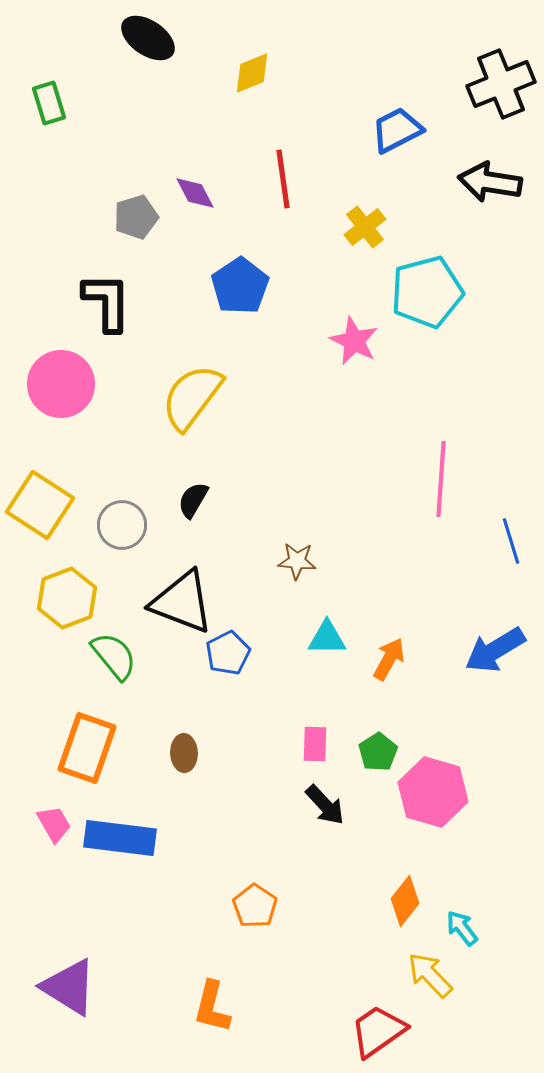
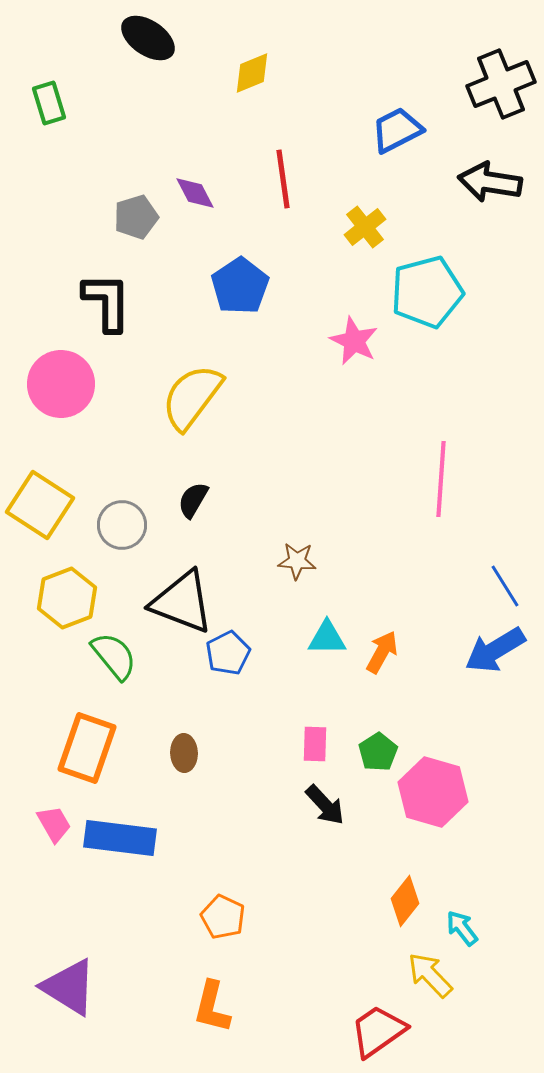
blue line at (511, 541): moved 6 px left, 45 px down; rotated 15 degrees counterclockwise
orange arrow at (389, 659): moved 7 px left, 7 px up
orange pentagon at (255, 906): moved 32 px left, 11 px down; rotated 9 degrees counterclockwise
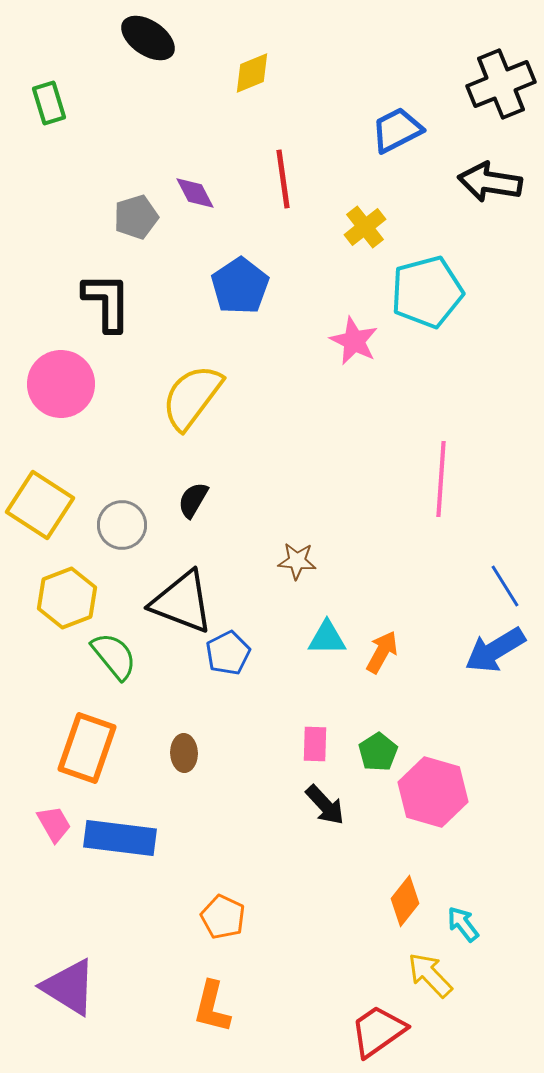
cyan arrow at (462, 928): moved 1 px right, 4 px up
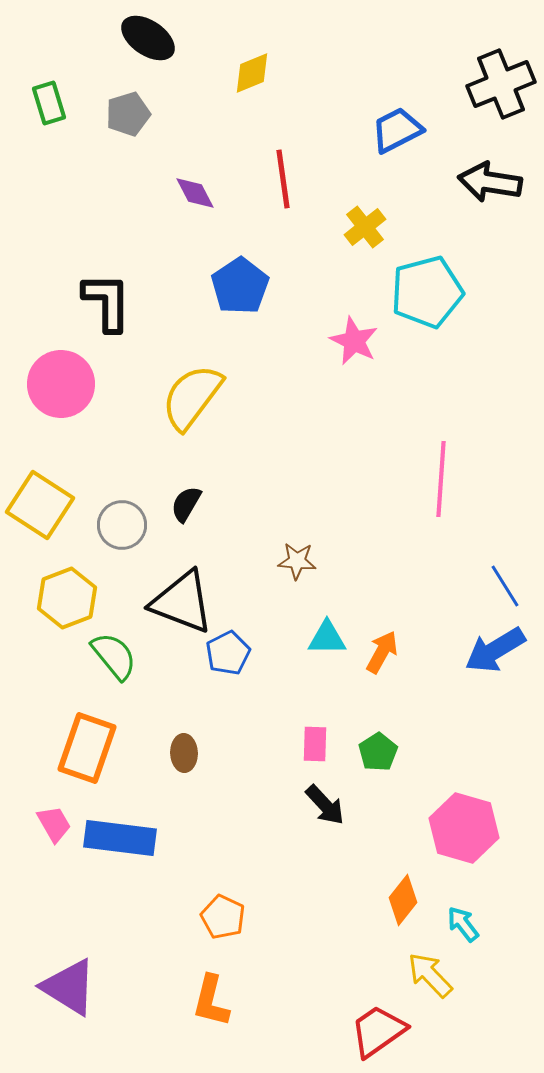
gray pentagon at (136, 217): moved 8 px left, 103 px up
black semicircle at (193, 500): moved 7 px left, 4 px down
pink hexagon at (433, 792): moved 31 px right, 36 px down
orange diamond at (405, 901): moved 2 px left, 1 px up
orange L-shape at (212, 1007): moved 1 px left, 6 px up
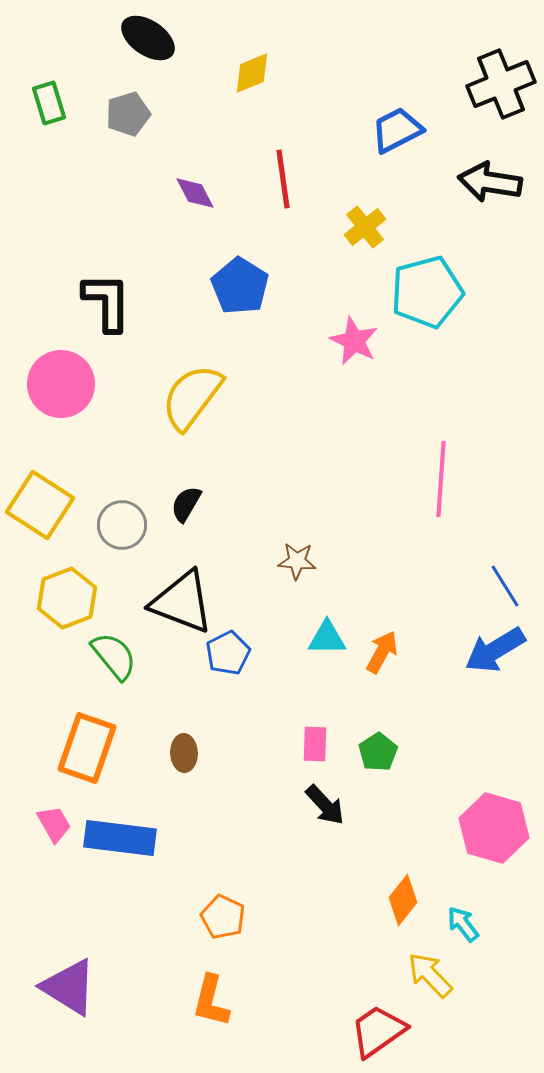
blue pentagon at (240, 286): rotated 6 degrees counterclockwise
pink hexagon at (464, 828): moved 30 px right
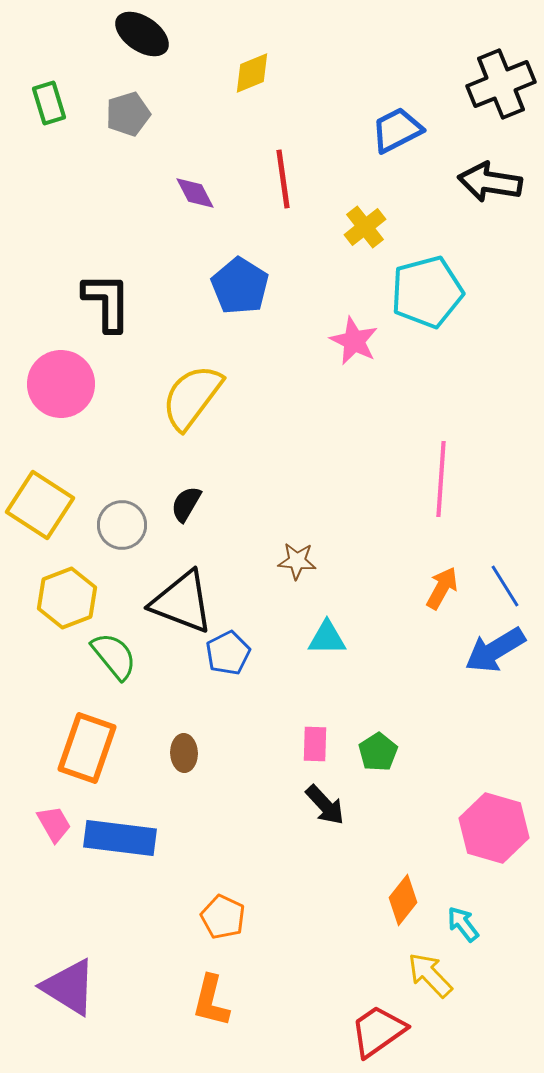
black ellipse at (148, 38): moved 6 px left, 4 px up
orange arrow at (382, 652): moved 60 px right, 64 px up
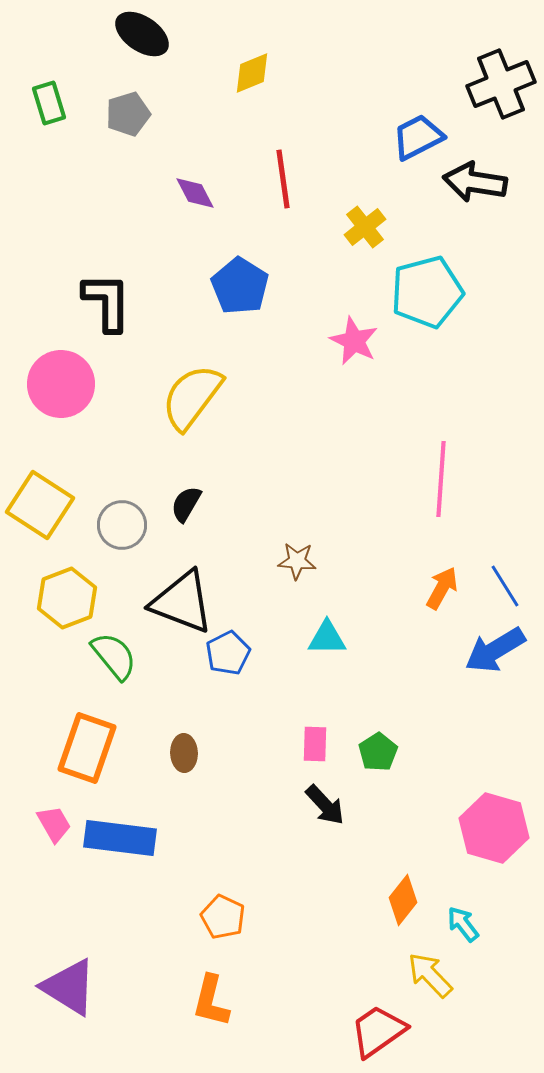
blue trapezoid at (397, 130): moved 21 px right, 7 px down
black arrow at (490, 182): moved 15 px left
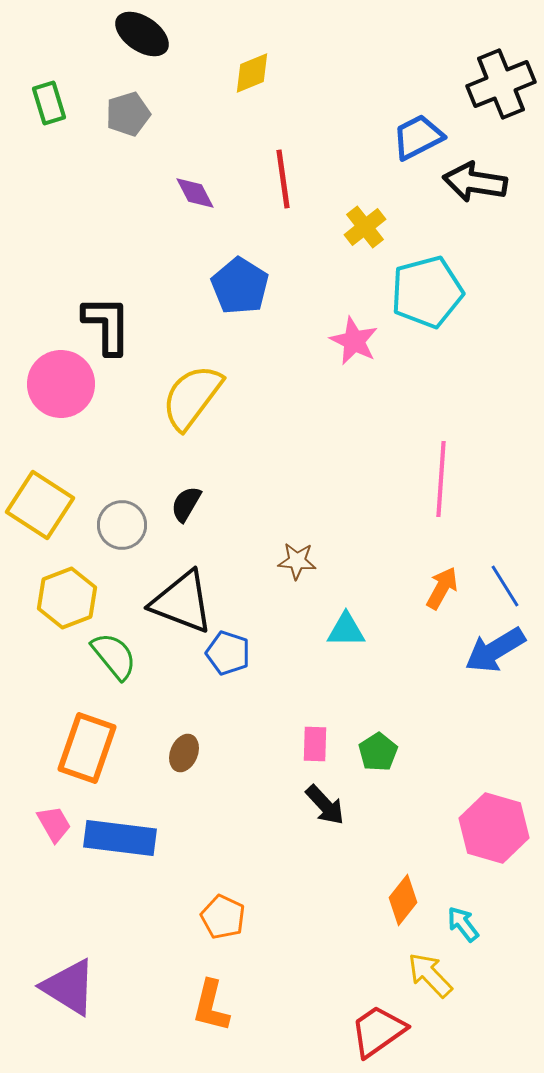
black L-shape at (107, 302): moved 23 px down
cyan triangle at (327, 638): moved 19 px right, 8 px up
blue pentagon at (228, 653): rotated 27 degrees counterclockwise
brown ellipse at (184, 753): rotated 24 degrees clockwise
orange L-shape at (211, 1001): moved 5 px down
